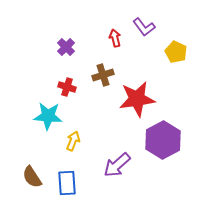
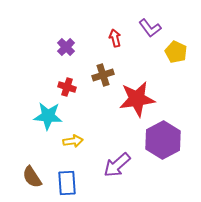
purple L-shape: moved 6 px right, 1 px down
yellow arrow: rotated 60 degrees clockwise
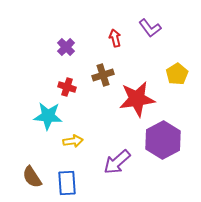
yellow pentagon: moved 1 px right, 22 px down; rotated 15 degrees clockwise
purple arrow: moved 3 px up
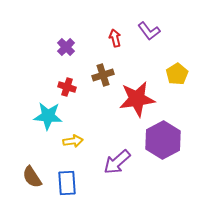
purple L-shape: moved 1 px left, 3 px down
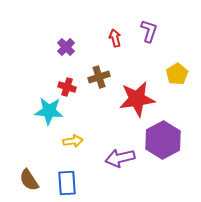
purple L-shape: rotated 125 degrees counterclockwise
brown cross: moved 4 px left, 2 px down
cyan star: moved 1 px right, 5 px up
purple arrow: moved 3 px right, 4 px up; rotated 28 degrees clockwise
brown semicircle: moved 3 px left, 3 px down
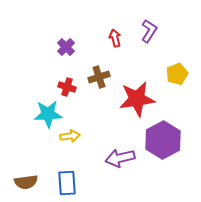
purple L-shape: rotated 15 degrees clockwise
yellow pentagon: rotated 10 degrees clockwise
cyan star: moved 1 px left, 3 px down; rotated 8 degrees counterclockwise
yellow arrow: moved 3 px left, 5 px up
brown semicircle: moved 3 px left, 2 px down; rotated 65 degrees counterclockwise
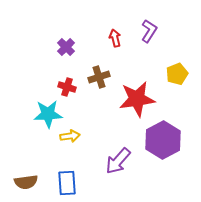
purple arrow: moved 2 px left, 3 px down; rotated 36 degrees counterclockwise
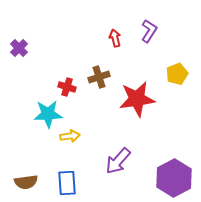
purple cross: moved 47 px left, 1 px down
purple hexagon: moved 11 px right, 38 px down
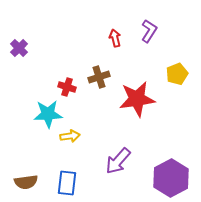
purple hexagon: moved 3 px left
blue rectangle: rotated 10 degrees clockwise
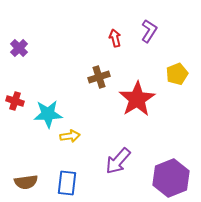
red cross: moved 52 px left, 14 px down
red star: rotated 24 degrees counterclockwise
purple hexagon: rotated 6 degrees clockwise
